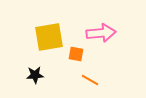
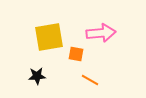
black star: moved 2 px right, 1 px down
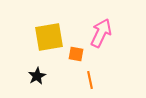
pink arrow: rotated 60 degrees counterclockwise
black star: rotated 24 degrees counterclockwise
orange line: rotated 48 degrees clockwise
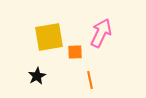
orange square: moved 1 px left, 2 px up; rotated 14 degrees counterclockwise
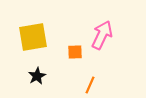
pink arrow: moved 1 px right, 2 px down
yellow square: moved 16 px left
orange line: moved 5 px down; rotated 36 degrees clockwise
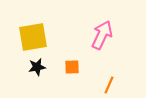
orange square: moved 3 px left, 15 px down
black star: moved 9 px up; rotated 18 degrees clockwise
orange line: moved 19 px right
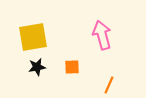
pink arrow: rotated 40 degrees counterclockwise
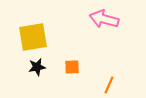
pink arrow: moved 2 px right, 16 px up; rotated 60 degrees counterclockwise
